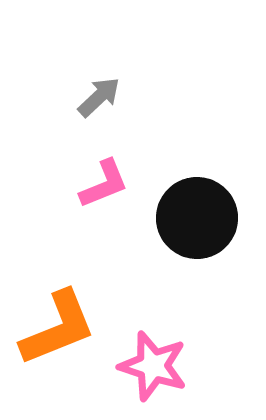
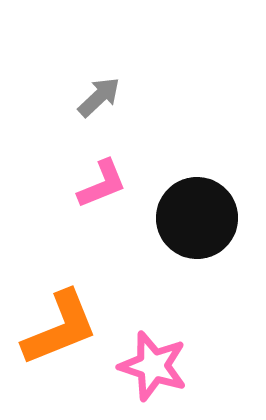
pink L-shape: moved 2 px left
orange L-shape: moved 2 px right
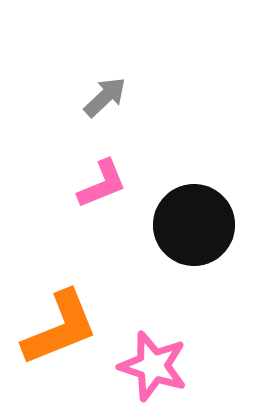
gray arrow: moved 6 px right
black circle: moved 3 px left, 7 px down
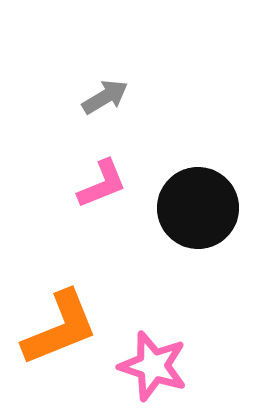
gray arrow: rotated 12 degrees clockwise
black circle: moved 4 px right, 17 px up
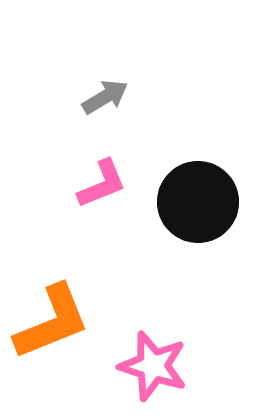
black circle: moved 6 px up
orange L-shape: moved 8 px left, 6 px up
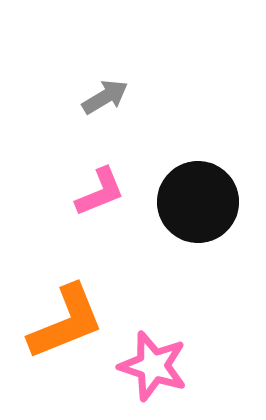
pink L-shape: moved 2 px left, 8 px down
orange L-shape: moved 14 px right
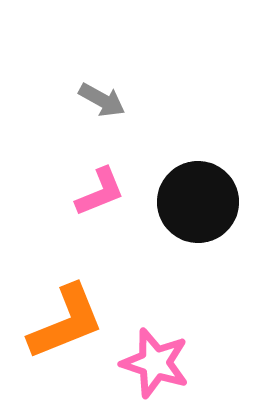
gray arrow: moved 3 px left, 3 px down; rotated 60 degrees clockwise
pink star: moved 2 px right, 3 px up
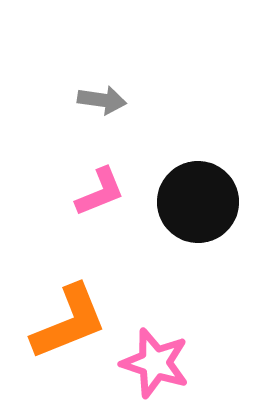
gray arrow: rotated 21 degrees counterclockwise
orange L-shape: moved 3 px right
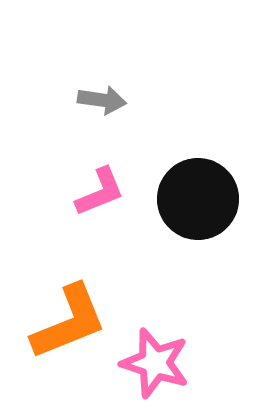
black circle: moved 3 px up
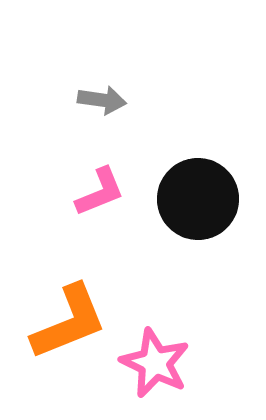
pink star: rotated 8 degrees clockwise
